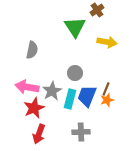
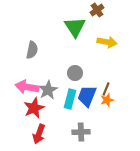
gray star: moved 4 px left, 1 px up
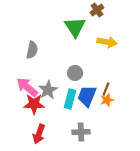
pink arrow: rotated 30 degrees clockwise
red star: moved 4 px up; rotated 25 degrees clockwise
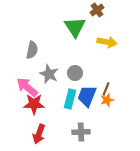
gray star: moved 1 px right, 16 px up; rotated 18 degrees counterclockwise
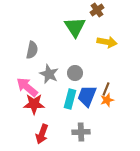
red arrow: moved 3 px right
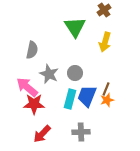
brown cross: moved 7 px right
yellow arrow: moved 2 px left; rotated 96 degrees clockwise
red arrow: rotated 24 degrees clockwise
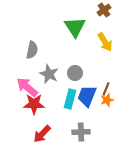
yellow arrow: rotated 48 degrees counterclockwise
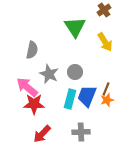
gray circle: moved 1 px up
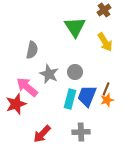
red star: moved 18 px left; rotated 20 degrees counterclockwise
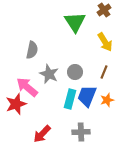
green triangle: moved 5 px up
brown line: moved 2 px left, 17 px up
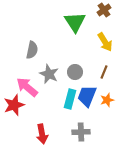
red star: moved 2 px left, 1 px down
red arrow: rotated 54 degrees counterclockwise
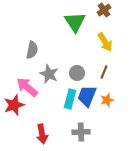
gray circle: moved 2 px right, 1 px down
